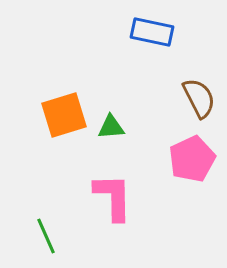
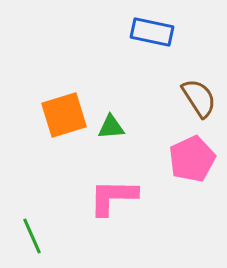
brown semicircle: rotated 6 degrees counterclockwise
pink L-shape: rotated 88 degrees counterclockwise
green line: moved 14 px left
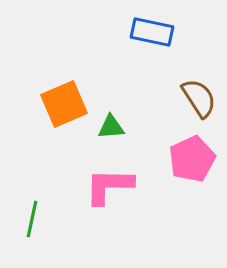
orange square: moved 11 px up; rotated 6 degrees counterclockwise
pink L-shape: moved 4 px left, 11 px up
green line: moved 17 px up; rotated 36 degrees clockwise
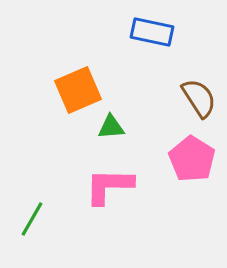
orange square: moved 14 px right, 14 px up
pink pentagon: rotated 15 degrees counterclockwise
green line: rotated 18 degrees clockwise
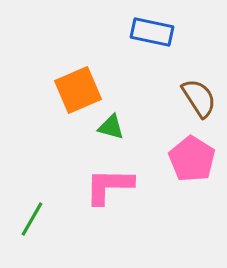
green triangle: rotated 20 degrees clockwise
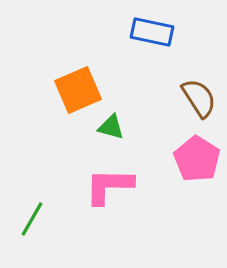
pink pentagon: moved 5 px right
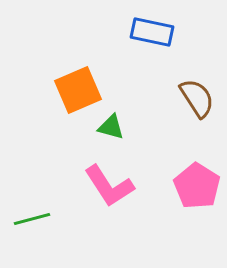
brown semicircle: moved 2 px left
pink pentagon: moved 27 px down
pink L-shape: rotated 124 degrees counterclockwise
green line: rotated 45 degrees clockwise
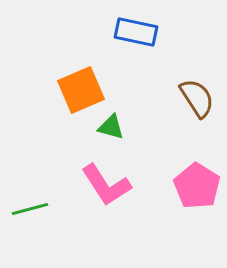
blue rectangle: moved 16 px left
orange square: moved 3 px right
pink L-shape: moved 3 px left, 1 px up
green line: moved 2 px left, 10 px up
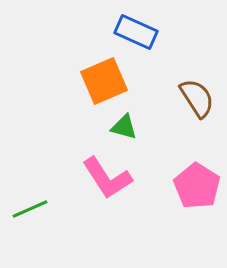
blue rectangle: rotated 12 degrees clockwise
orange square: moved 23 px right, 9 px up
green triangle: moved 13 px right
pink L-shape: moved 1 px right, 7 px up
green line: rotated 9 degrees counterclockwise
